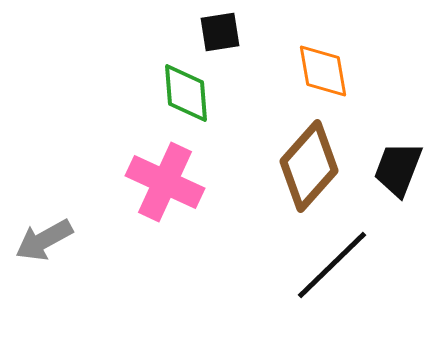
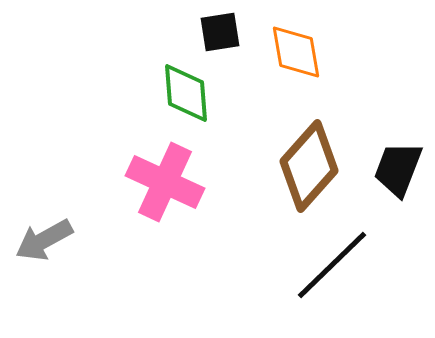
orange diamond: moved 27 px left, 19 px up
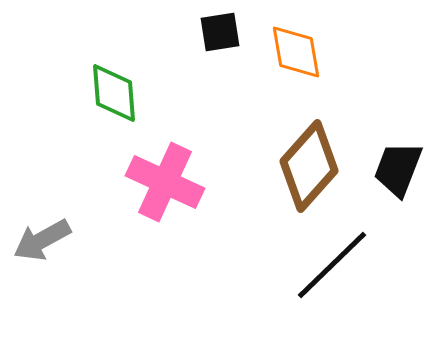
green diamond: moved 72 px left
gray arrow: moved 2 px left
